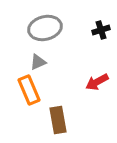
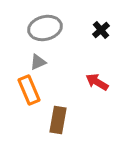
black cross: rotated 24 degrees counterclockwise
red arrow: rotated 60 degrees clockwise
brown rectangle: rotated 20 degrees clockwise
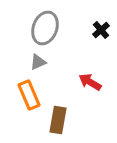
gray ellipse: rotated 56 degrees counterclockwise
red arrow: moved 7 px left
orange rectangle: moved 5 px down
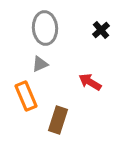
gray ellipse: rotated 24 degrees counterclockwise
gray triangle: moved 2 px right, 2 px down
orange rectangle: moved 3 px left, 1 px down
brown rectangle: rotated 8 degrees clockwise
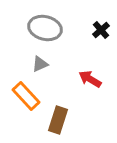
gray ellipse: rotated 72 degrees counterclockwise
red arrow: moved 3 px up
orange rectangle: rotated 20 degrees counterclockwise
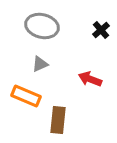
gray ellipse: moved 3 px left, 2 px up
red arrow: rotated 10 degrees counterclockwise
orange rectangle: rotated 24 degrees counterclockwise
brown rectangle: rotated 12 degrees counterclockwise
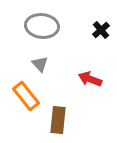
gray ellipse: rotated 8 degrees counterclockwise
gray triangle: rotated 48 degrees counterclockwise
orange rectangle: rotated 28 degrees clockwise
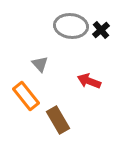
gray ellipse: moved 29 px right
red arrow: moved 1 px left, 2 px down
brown rectangle: rotated 36 degrees counterclockwise
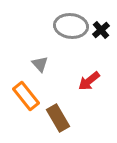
red arrow: rotated 60 degrees counterclockwise
brown rectangle: moved 2 px up
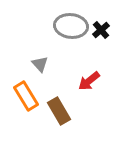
orange rectangle: rotated 8 degrees clockwise
brown rectangle: moved 1 px right, 7 px up
